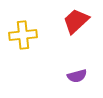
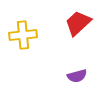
red trapezoid: moved 2 px right, 2 px down
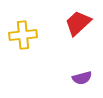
purple semicircle: moved 5 px right, 2 px down
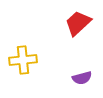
yellow cross: moved 25 px down
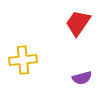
red trapezoid: rotated 12 degrees counterclockwise
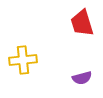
red trapezoid: moved 4 px right; rotated 52 degrees counterclockwise
